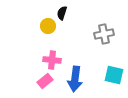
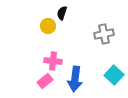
pink cross: moved 1 px right, 1 px down
cyan square: rotated 30 degrees clockwise
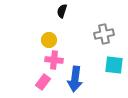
black semicircle: moved 2 px up
yellow circle: moved 1 px right, 14 px down
pink cross: moved 1 px right, 1 px up
cyan square: moved 10 px up; rotated 36 degrees counterclockwise
pink rectangle: moved 2 px left, 1 px down; rotated 14 degrees counterclockwise
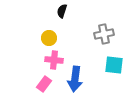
yellow circle: moved 2 px up
pink rectangle: moved 1 px right, 2 px down
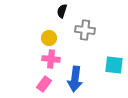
gray cross: moved 19 px left, 4 px up; rotated 18 degrees clockwise
pink cross: moved 3 px left, 1 px up
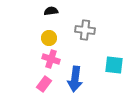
black semicircle: moved 11 px left; rotated 64 degrees clockwise
pink cross: rotated 12 degrees clockwise
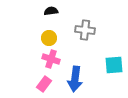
cyan square: rotated 12 degrees counterclockwise
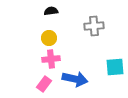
gray cross: moved 9 px right, 4 px up; rotated 12 degrees counterclockwise
pink cross: rotated 24 degrees counterclockwise
cyan square: moved 1 px right, 2 px down
blue arrow: rotated 85 degrees counterclockwise
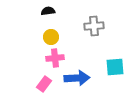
black semicircle: moved 3 px left
yellow circle: moved 2 px right, 1 px up
pink cross: moved 4 px right, 1 px up
blue arrow: moved 2 px right, 1 px up; rotated 15 degrees counterclockwise
